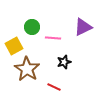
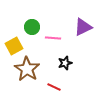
black star: moved 1 px right, 1 px down
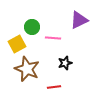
purple triangle: moved 4 px left, 7 px up
yellow square: moved 3 px right, 2 px up
brown star: rotated 10 degrees counterclockwise
red line: rotated 32 degrees counterclockwise
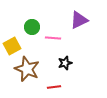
yellow square: moved 5 px left, 2 px down
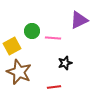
green circle: moved 4 px down
brown star: moved 8 px left, 3 px down
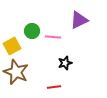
pink line: moved 1 px up
brown star: moved 3 px left
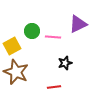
purple triangle: moved 1 px left, 4 px down
